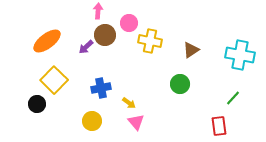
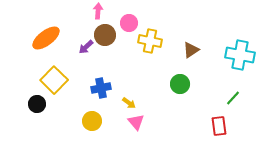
orange ellipse: moved 1 px left, 3 px up
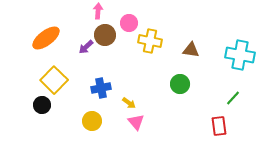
brown triangle: rotated 42 degrees clockwise
black circle: moved 5 px right, 1 px down
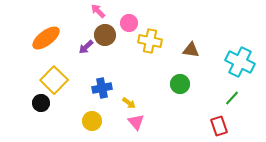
pink arrow: rotated 49 degrees counterclockwise
cyan cross: moved 7 px down; rotated 16 degrees clockwise
blue cross: moved 1 px right
green line: moved 1 px left
black circle: moved 1 px left, 2 px up
red rectangle: rotated 12 degrees counterclockwise
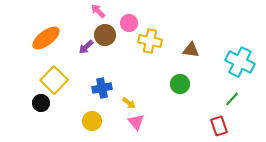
green line: moved 1 px down
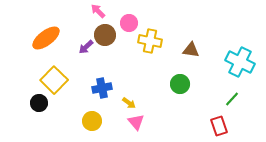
black circle: moved 2 px left
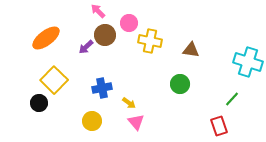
cyan cross: moved 8 px right; rotated 8 degrees counterclockwise
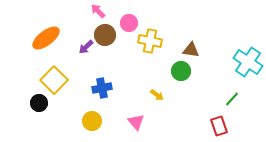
cyan cross: rotated 16 degrees clockwise
green circle: moved 1 px right, 13 px up
yellow arrow: moved 28 px right, 8 px up
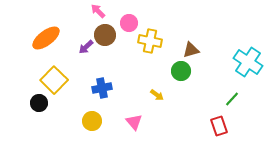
brown triangle: rotated 24 degrees counterclockwise
pink triangle: moved 2 px left
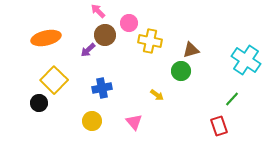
orange ellipse: rotated 24 degrees clockwise
purple arrow: moved 2 px right, 3 px down
cyan cross: moved 2 px left, 2 px up
